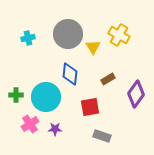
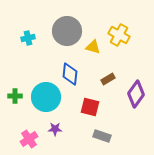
gray circle: moved 1 px left, 3 px up
yellow triangle: rotated 42 degrees counterclockwise
green cross: moved 1 px left, 1 px down
red square: rotated 24 degrees clockwise
pink cross: moved 1 px left, 15 px down
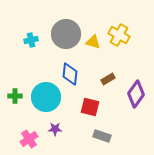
gray circle: moved 1 px left, 3 px down
cyan cross: moved 3 px right, 2 px down
yellow triangle: moved 5 px up
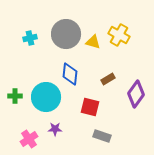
cyan cross: moved 1 px left, 2 px up
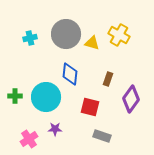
yellow triangle: moved 1 px left, 1 px down
brown rectangle: rotated 40 degrees counterclockwise
purple diamond: moved 5 px left, 5 px down
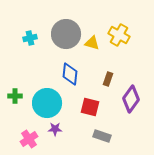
cyan circle: moved 1 px right, 6 px down
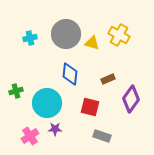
brown rectangle: rotated 48 degrees clockwise
green cross: moved 1 px right, 5 px up; rotated 16 degrees counterclockwise
pink cross: moved 1 px right, 3 px up
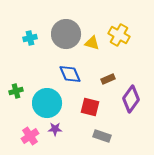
blue diamond: rotated 30 degrees counterclockwise
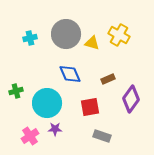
red square: rotated 24 degrees counterclockwise
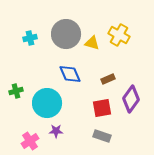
red square: moved 12 px right, 1 px down
purple star: moved 1 px right, 2 px down
pink cross: moved 5 px down
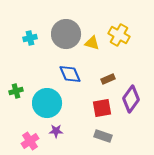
gray rectangle: moved 1 px right
